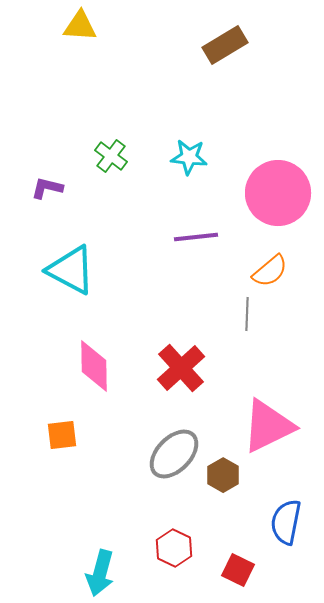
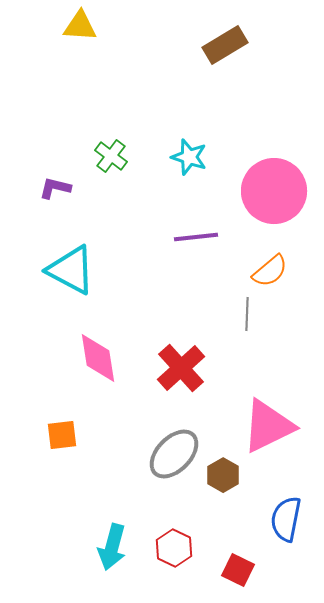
cyan star: rotated 12 degrees clockwise
purple L-shape: moved 8 px right
pink circle: moved 4 px left, 2 px up
pink diamond: moved 4 px right, 8 px up; rotated 8 degrees counterclockwise
blue semicircle: moved 3 px up
cyan arrow: moved 12 px right, 26 px up
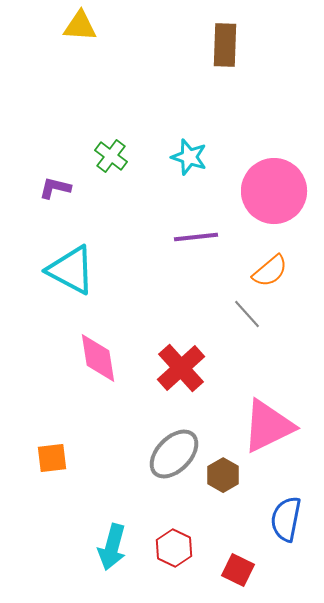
brown rectangle: rotated 57 degrees counterclockwise
gray line: rotated 44 degrees counterclockwise
orange square: moved 10 px left, 23 px down
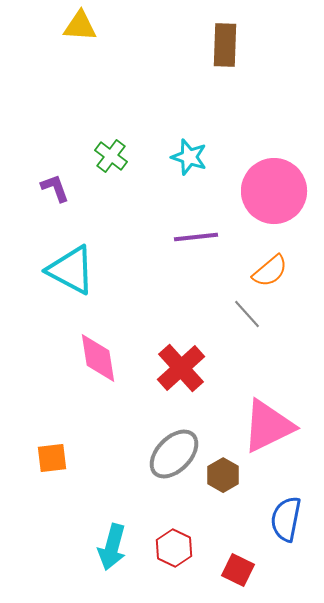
purple L-shape: rotated 56 degrees clockwise
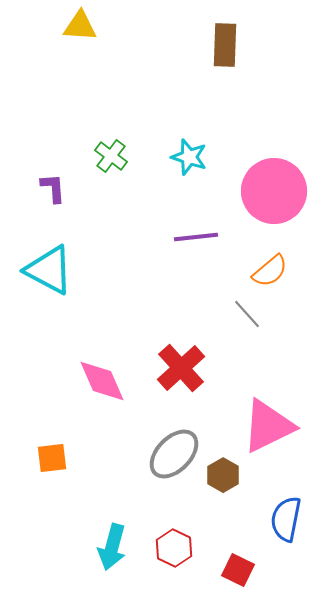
purple L-shape: moved 2 px left; rotated 16 degrees clockwise
cyan triangle: moved 22 px left
pink diamond: moved 4 px right, 23 px down; rotated 14 degrees counterclockwise
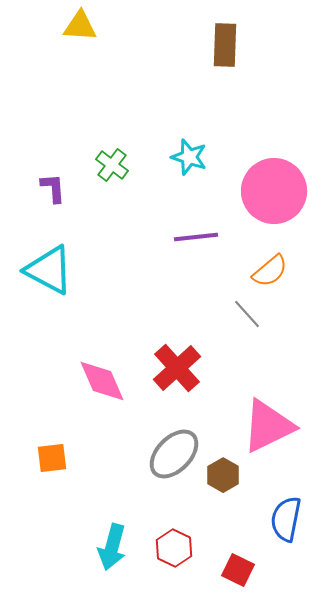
green cross: moved 1 px right, 9 px down
red cross: moved 4 px left
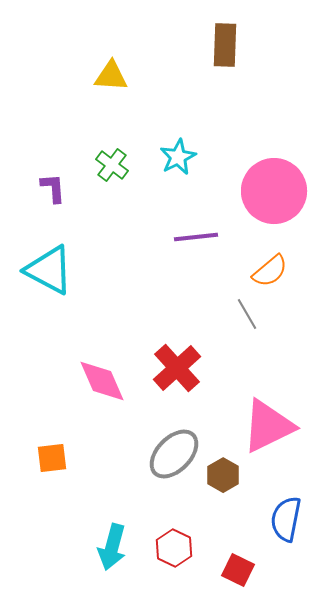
yellow triangle: moved 31 px right, 50 px down
cyan star: moved 11 px left; rotated 27 degrees clockwise
gray line: rotated 12 degrees clockwise
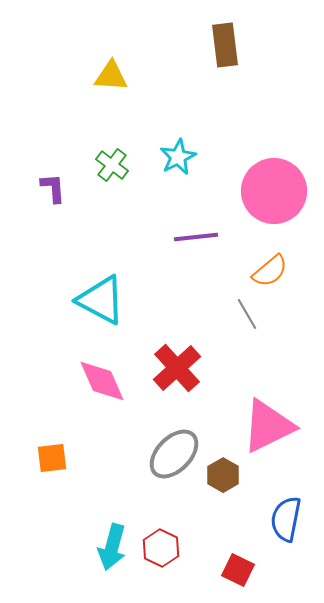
brown rectangle: rotated 9 degrees counterclockwise
cyan triangle: moved 52 px right, 30 px down
red hexagon: moved 13 px left
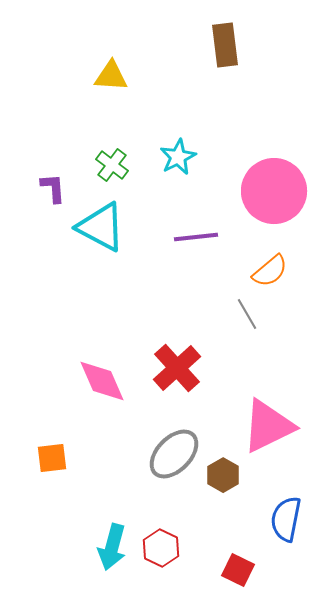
cyan triangle: moved 73 px up
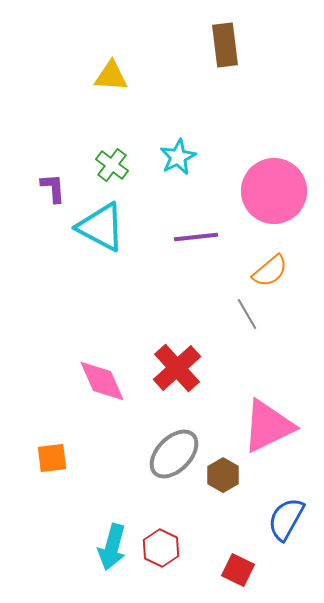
blue semicircle: rotated 18 degrees clockwise
